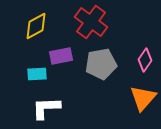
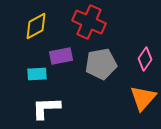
red cross: moved 2 px left; rotated 12 degrees counterclockwise
pink diamond: moved 1 px up
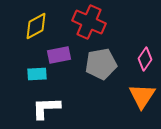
purple rectangle: moved 2 px left, 1 px up
orange triangle: moved 1 px left, 2 px up; rotated 8 degrees counterclockwise
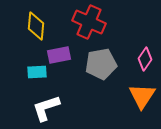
yellow diamond: rotated 56 degrees counterclockwise
cyan rectangle: moved 2 px up
white L-shape: rotated 16 degrees counterclockwise
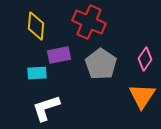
gray pentagon: rotated 28 degrees counterclockwise
cyan rectangle: moved 1 px down
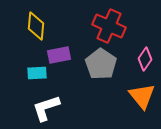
red cross: moved 20 px right, 4 px down
orange triangle: rotated 12 degrees counterclockwise
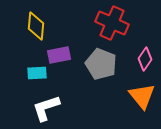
red cross: moved 3 px right, 3 px up
gray pentagon: rotated 12 degrees counterclockwise
